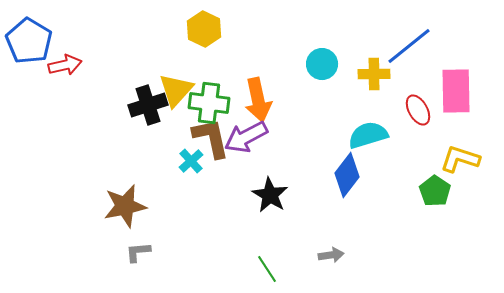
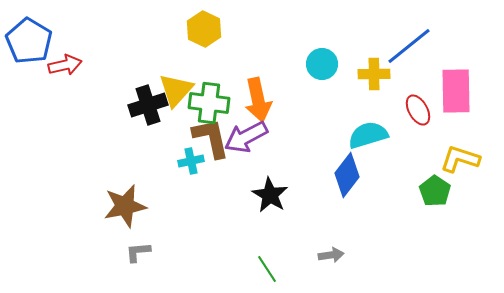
cyan cross: rotated 30 degrees clockwise
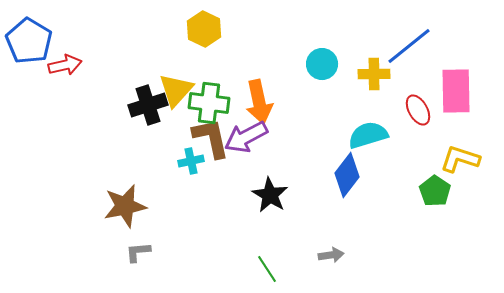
orange arrow: moved 1 px right, 2 px down
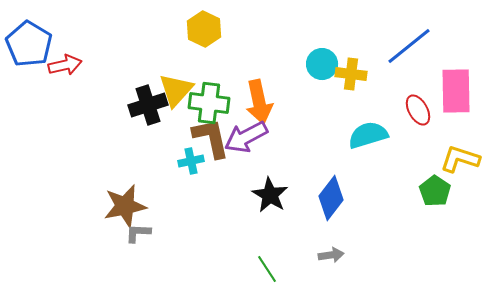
blue pentagon: moved 3 px down
yellow cross: moved 23 px left; rotated 8 degrees clockwise
blue diamond: moved 16 px left, 23 px down
gray L-shape: moved 19 px up; rotated 8 degrees clockwise
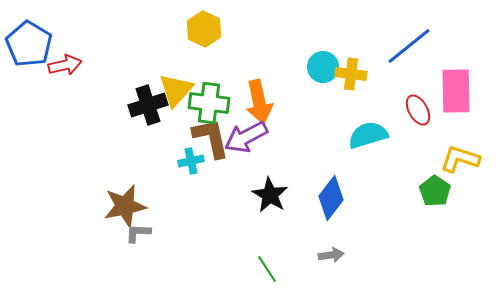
cyan circle: moved 1 px right, 3 px down
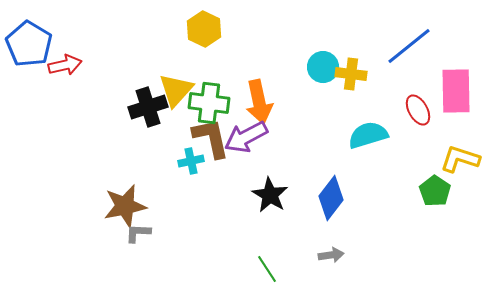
black cross: moved 2 px down
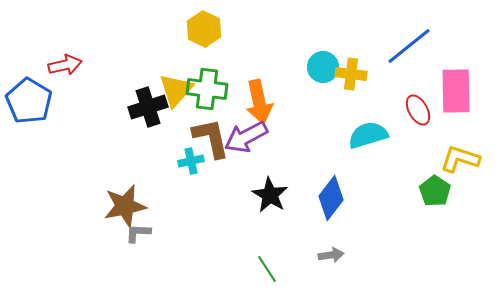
blue pentagon: moved 57 px down
green cross: moved 2 px left, 14 px up
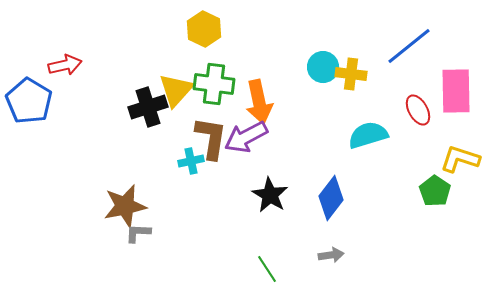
green cross: moved 7 px right, 5 px up
brown L-shape: rotated 21 degrees clockwise
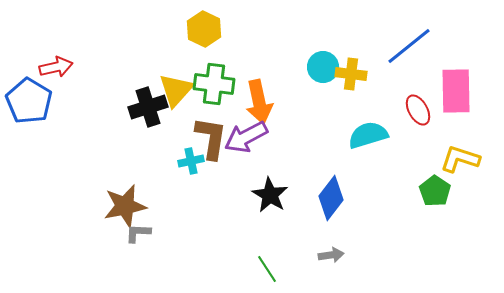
red arrow: moved 9 px left, 2 px down
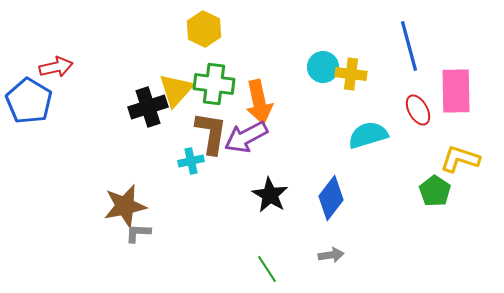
blue line: rotated 66 degrees counterclockwise
brown L-shape: moved 5 px up
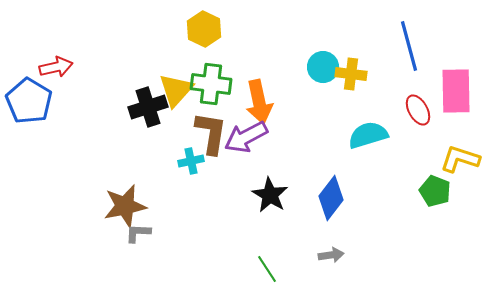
green cross: moved 3 px left
green pentagon: rotated 12 degrees counterclockwise
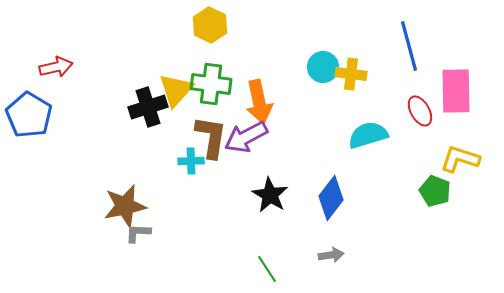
yellow hexagon: moved 6 px right, 4 px up
blue pentagon: moved 14 px down
red ellipse: moved 2 px right, 1 px down
brown L-shape: moved 4 px down
cyan cross: rotated 10 degrees clockwise
